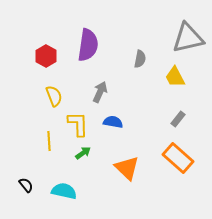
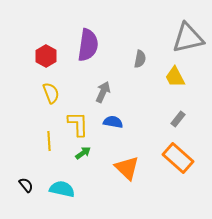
gray arrow: moved 3 px right
yellow semicircle: moved 3 px left, 3 px up
cyan semicircle: moved 2 px left, 2 px up
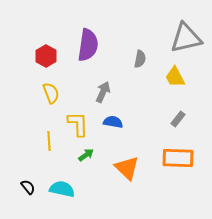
gray triangle: moved 2 px left
green arrow: moved 3 px right, 2 px down
orange rectangle: rotated 40 degrees counterclockwise
black semicircle: moved 2 px right, 2 px down
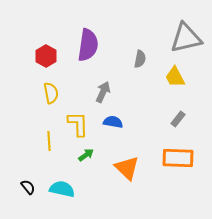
yellow semicircle: rotated 10 degrees clockwise
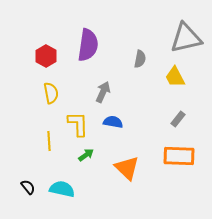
orange rectangle: moved 1 px right, 2 px up
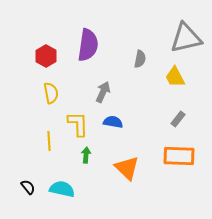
green arrow: rotated 49 degrees counterclockwise
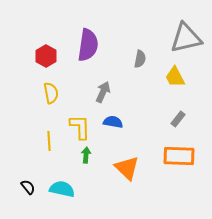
yellow L-shape: moved 2 px right, 3 px down
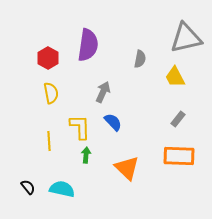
red hexagon: moved 2 px right, 2 px down
blue semicircle: rotated 36 degrees clockwise
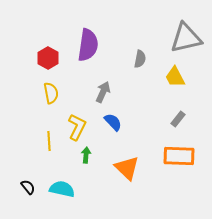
yellow L-shape: moved 3 px left; rotated 28 degrees clockwise
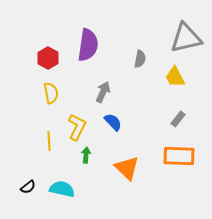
black semicircle: rotated 91 degrees clockwise
